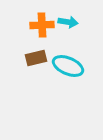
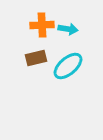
cyan arrow: moved 7 px down
cyan ellipse: rotated 64 degrees counterclockwise
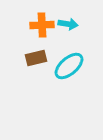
cyan arrow: moved 5 px up
cyan ellipse: moved 1 px right
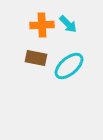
cyan arrow: rotated 36 degrees clockwise
brown rectangle: rotated 25 degrees clockwise
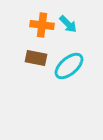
orange cross: rotated 10 degrees clockwise
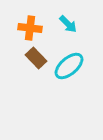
orange cross: moved 12 px left, 3 px down
brown rectangle: rotated 35 degrees clockwise
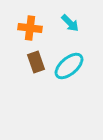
cyan arrow: moved 2 px right, 1 px up
brown rectangle: moved 4 px down; rotated 25 degrees clockwise
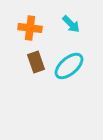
cyan arrow: moved 1 px right, 1 px down
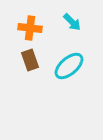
cyan arrow: moved 1 px right, 2 px up
brown rectangle: moved 6 px left, 2 px up
